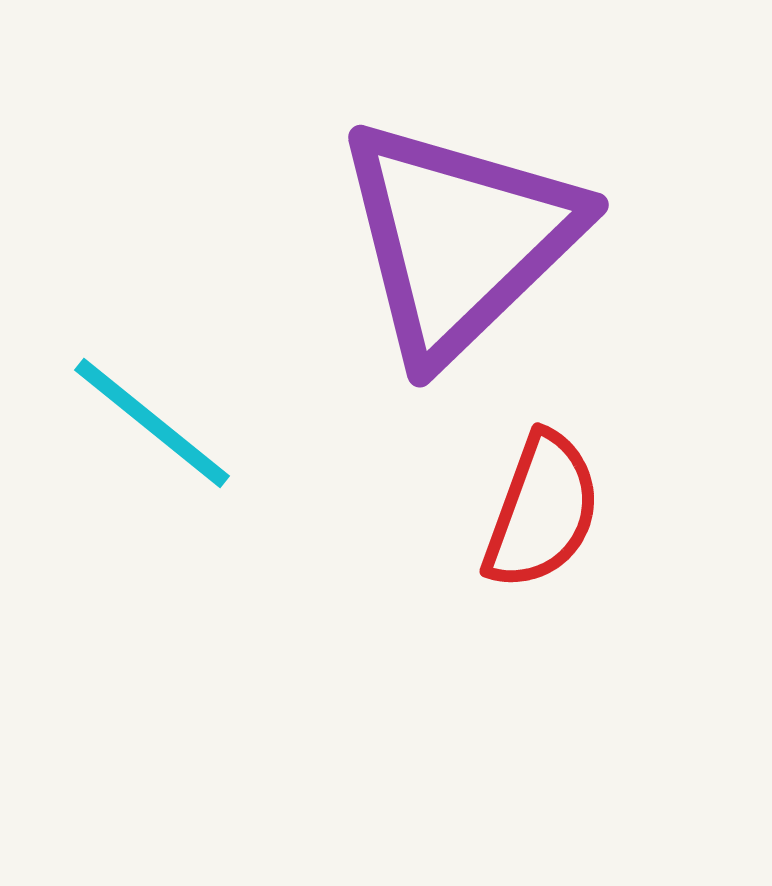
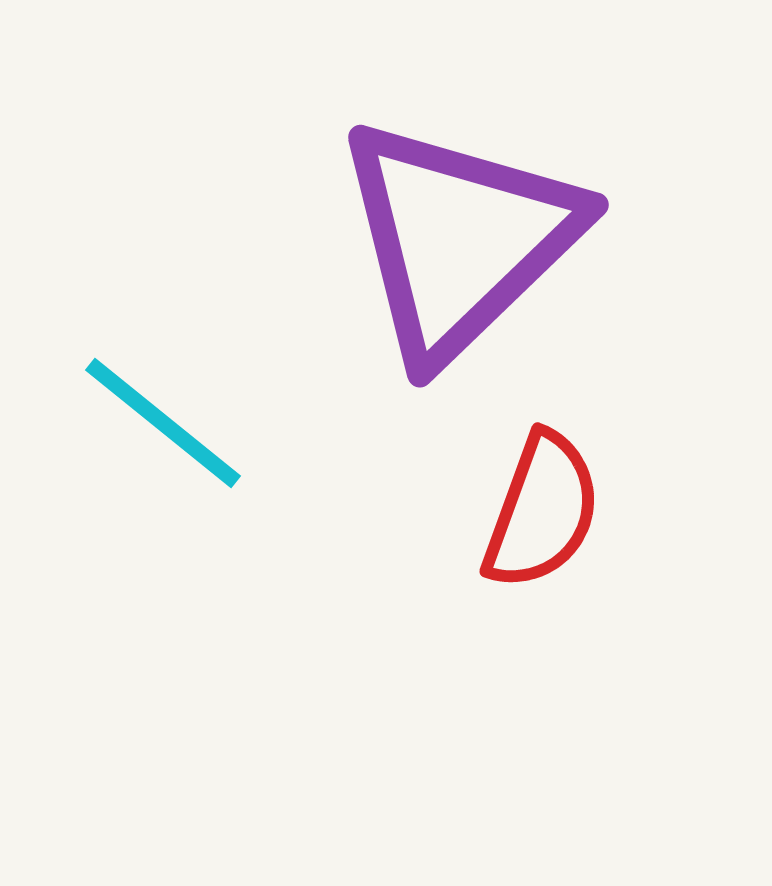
cyan line: moved 11 px right
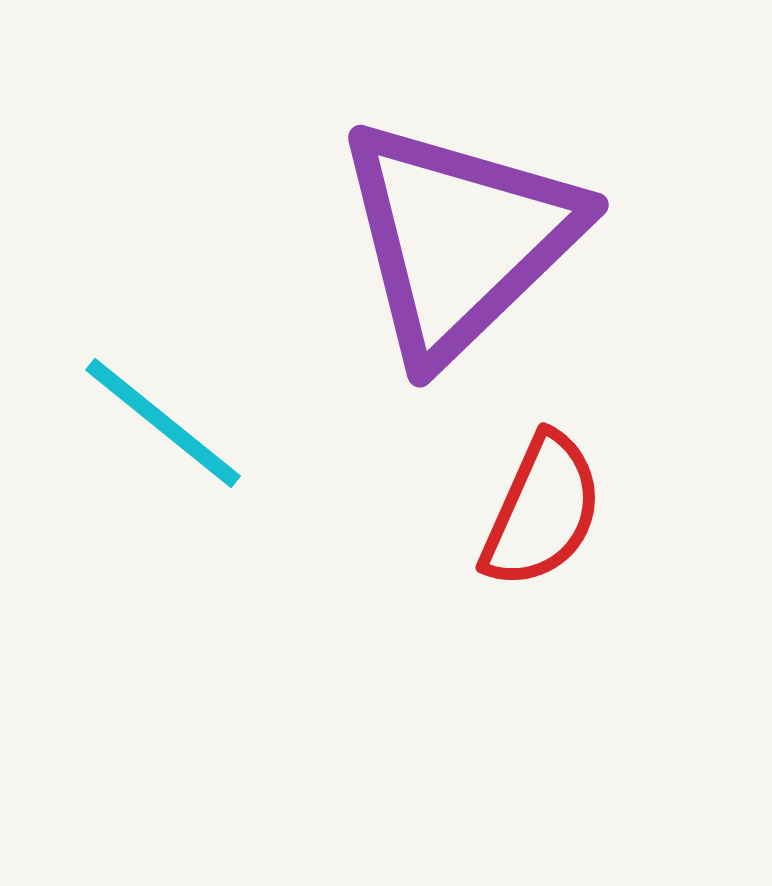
red semicircle: rotated 4 degrees clockwise
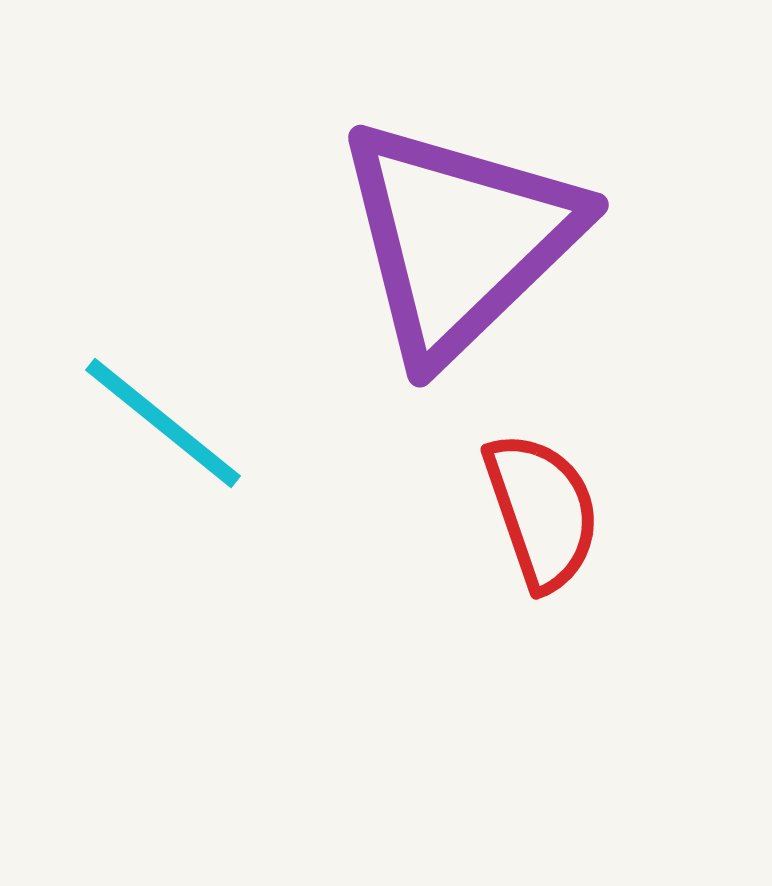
red semicircle: rotated 43 degrees counterclockwise
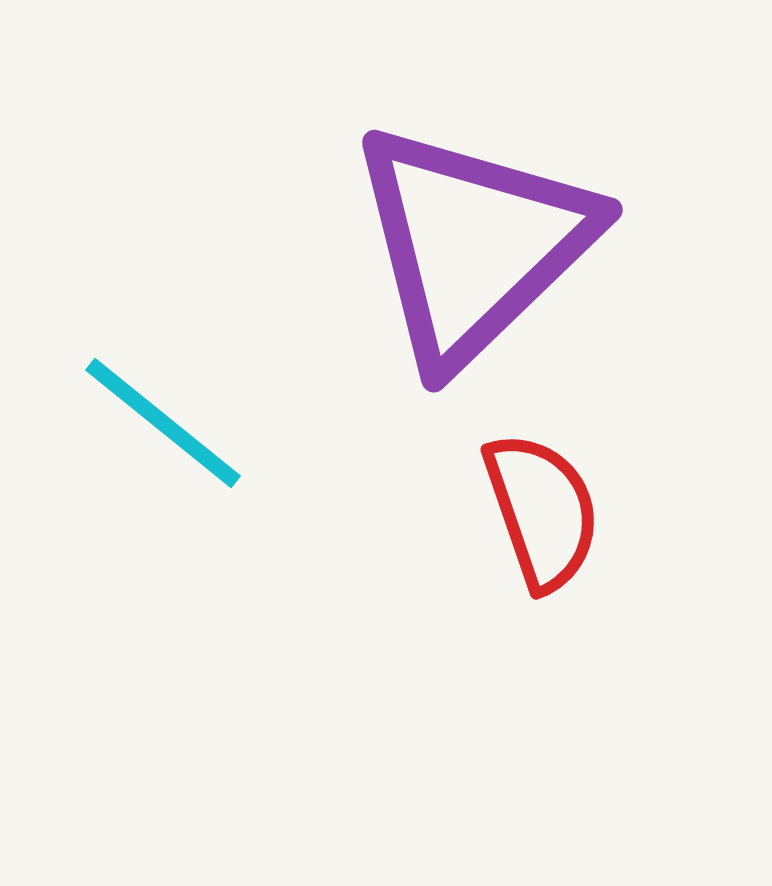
purple triangle: moved 14 px right, 5 px down
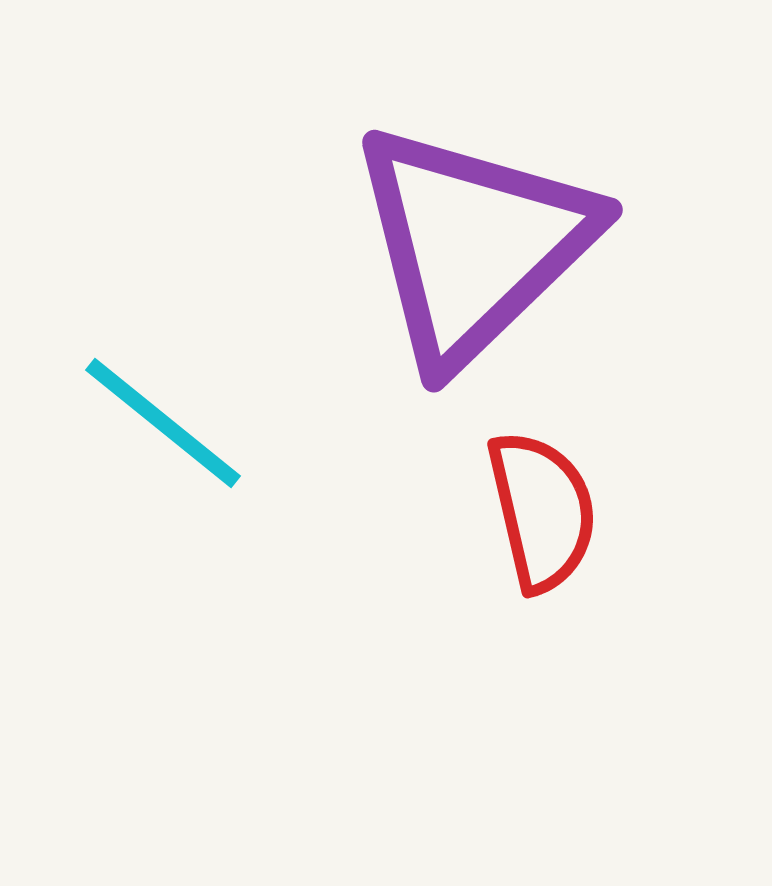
red semicircle: rotated 6 degrees clockwise
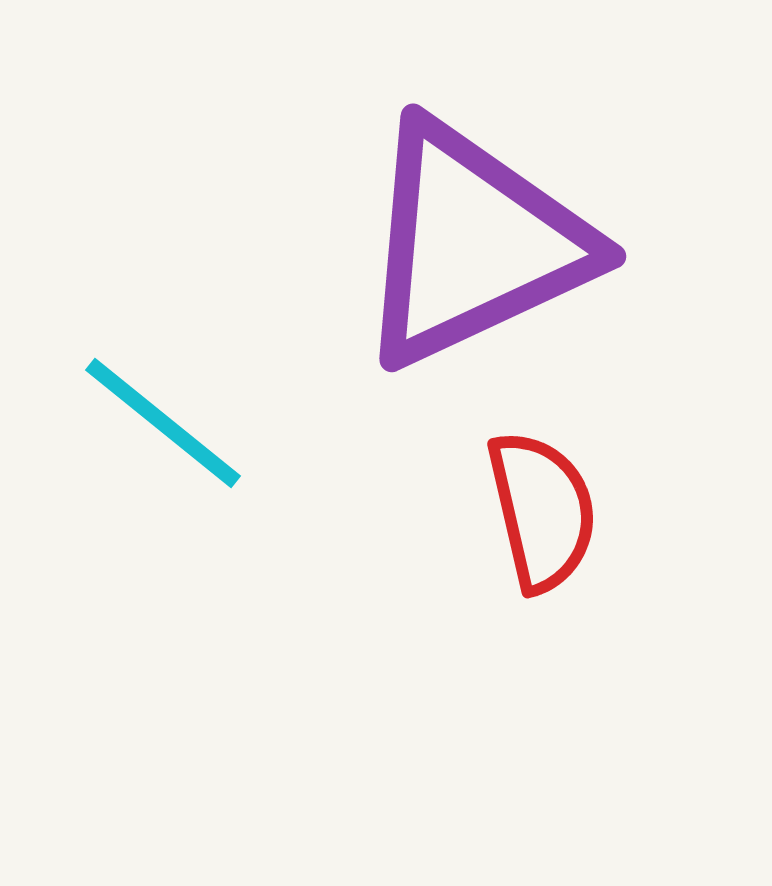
purple triangle: rotated 19 degrees clockwise
